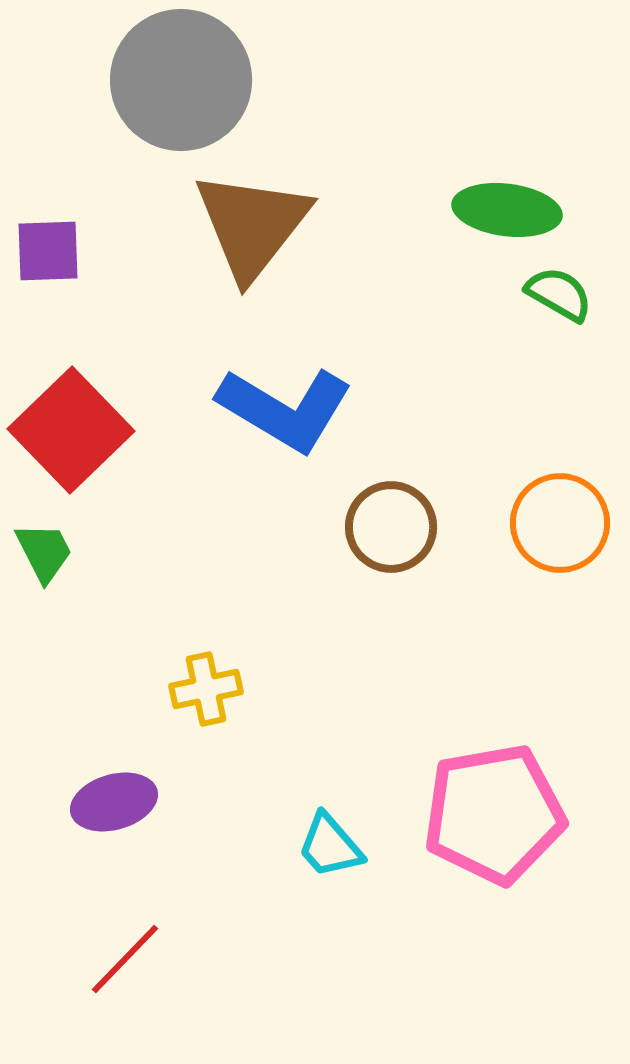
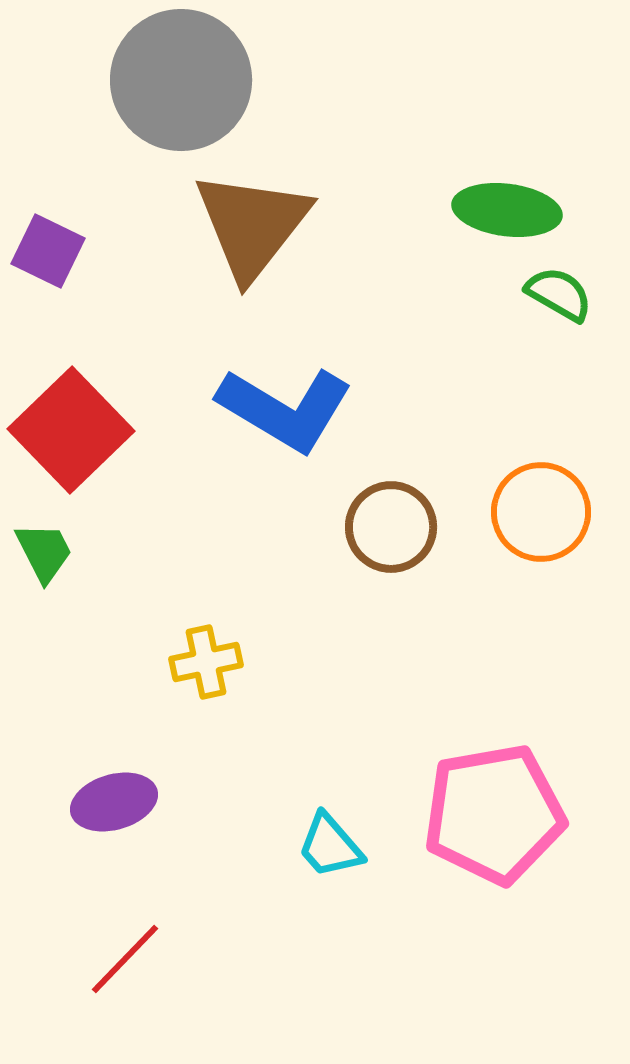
purple square: rotated 28 degrees clockwise
orange circle: moved 19 px left, 11 px up
yellow cross: moved 27 px up
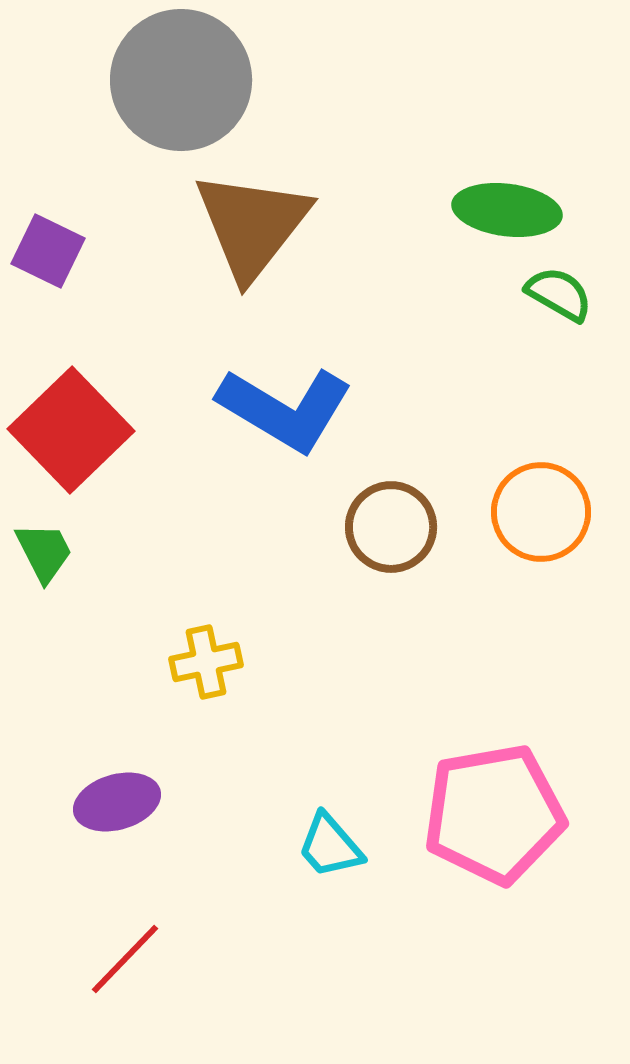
purple ellipse: moved 3 px right
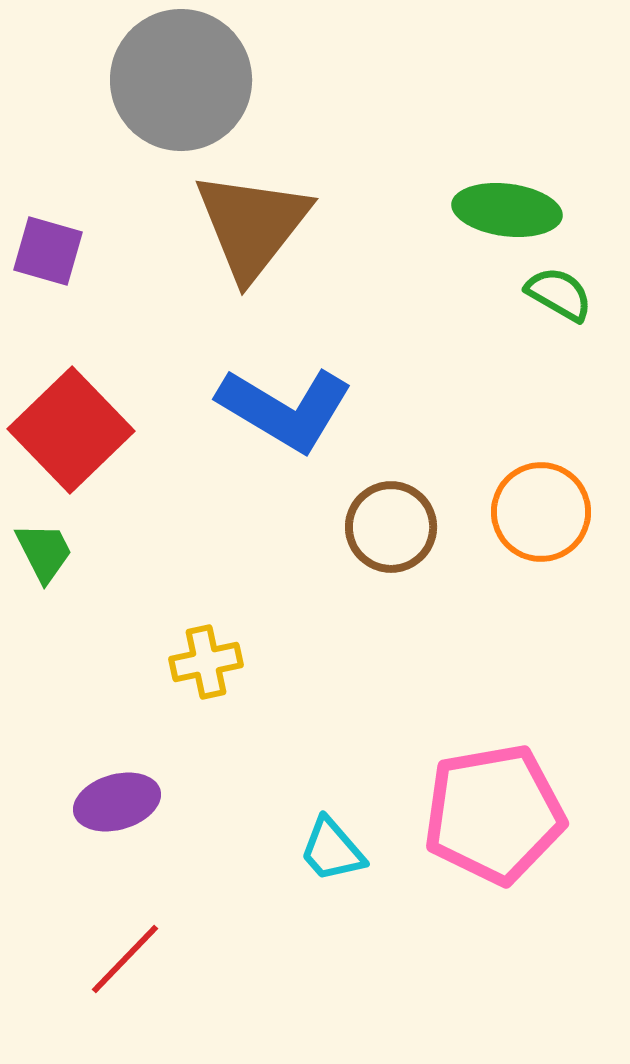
purple square: rotated 10 degrees counterclockwise
cyan trapezoid: moved 2 px right, 4 px down
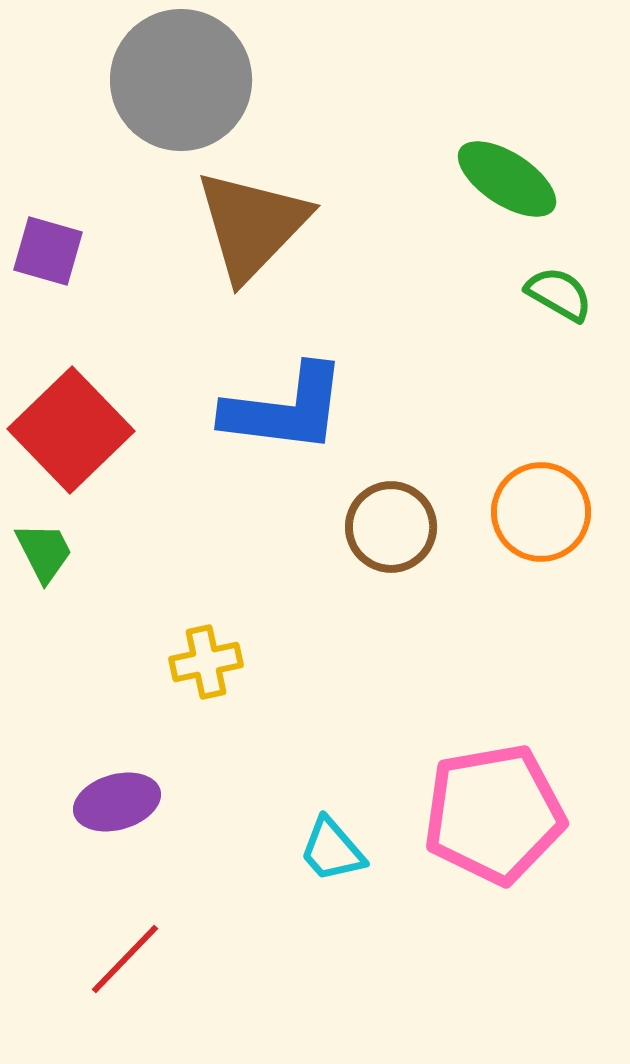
green ellipse: moved 31 px up; rotated 26 degrees clockwise
brown triangle: rotated 6 degrees clockwise
blue L-shape: rotated 24 degrees counterclockwise
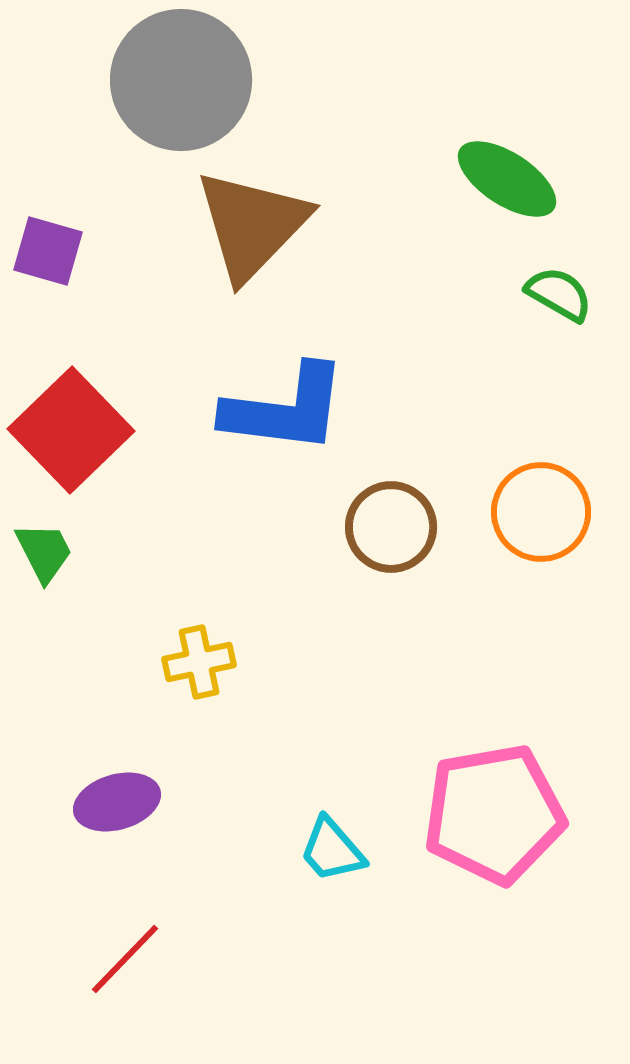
yellow cross: moved 7 px left
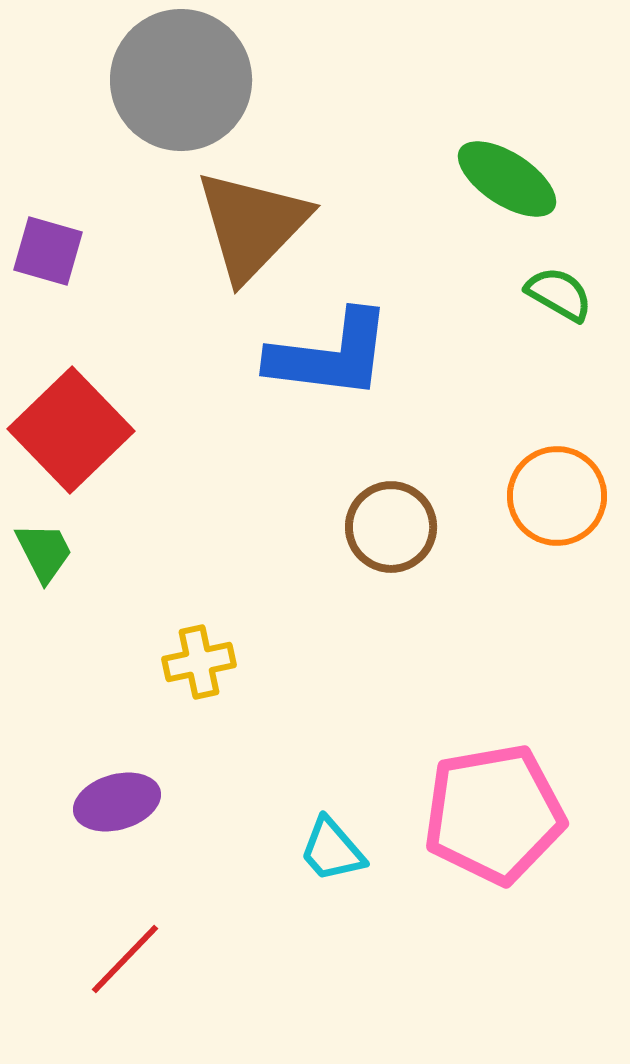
blue L-shape: moved 45 px right, 54 px up
orange circle: moved 16 px right, 16 px up
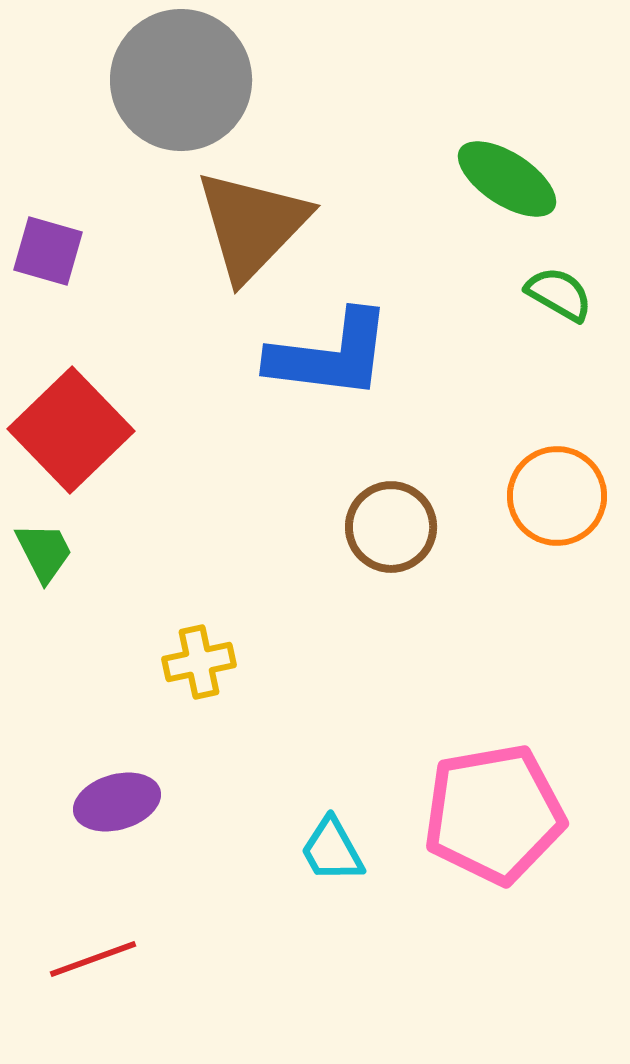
cyan trapezoid: rotated 12 degrees clockwise
red line: moved 32 px left; rotated 26 degrees clockwise
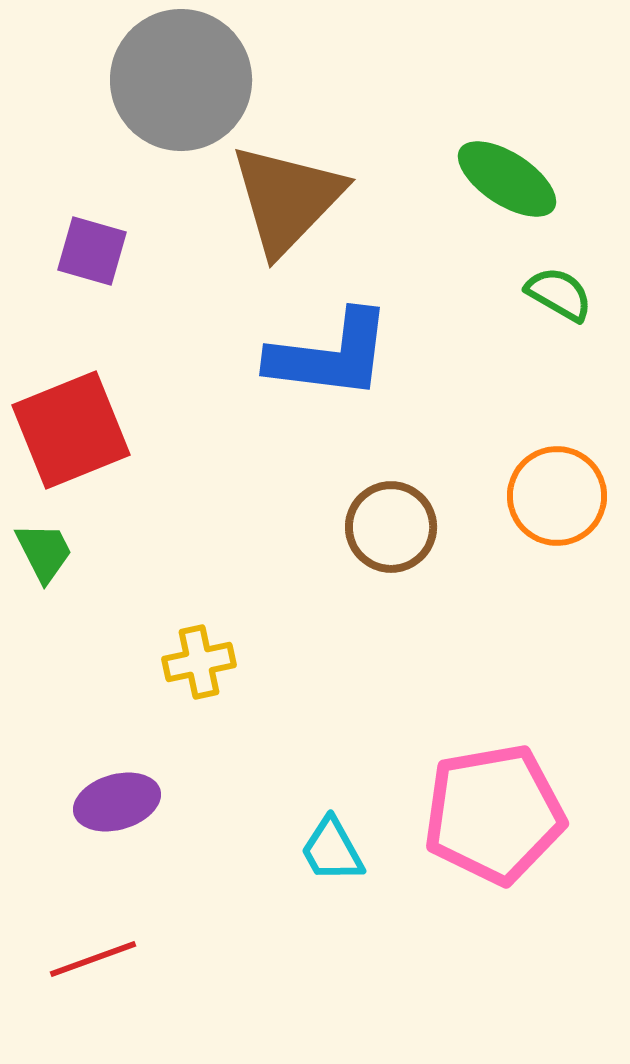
brown triangle: moved 35 px right, 26 px up
purple square: moved 44 px right
red square: rotated 22 degrees clockwise
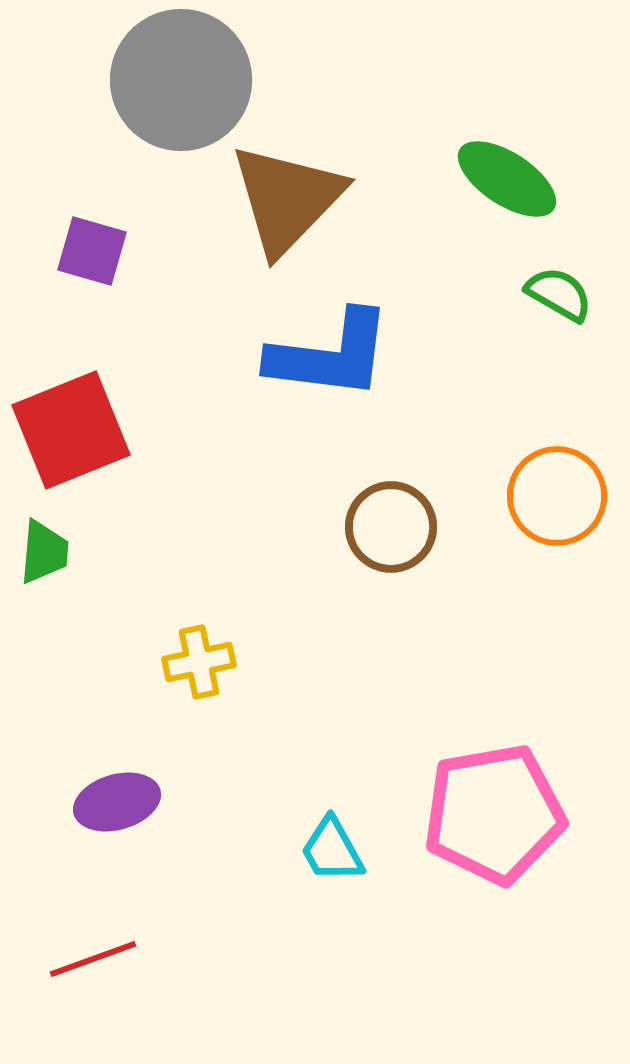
green trapezoid: rotated 32 degrees clockwise
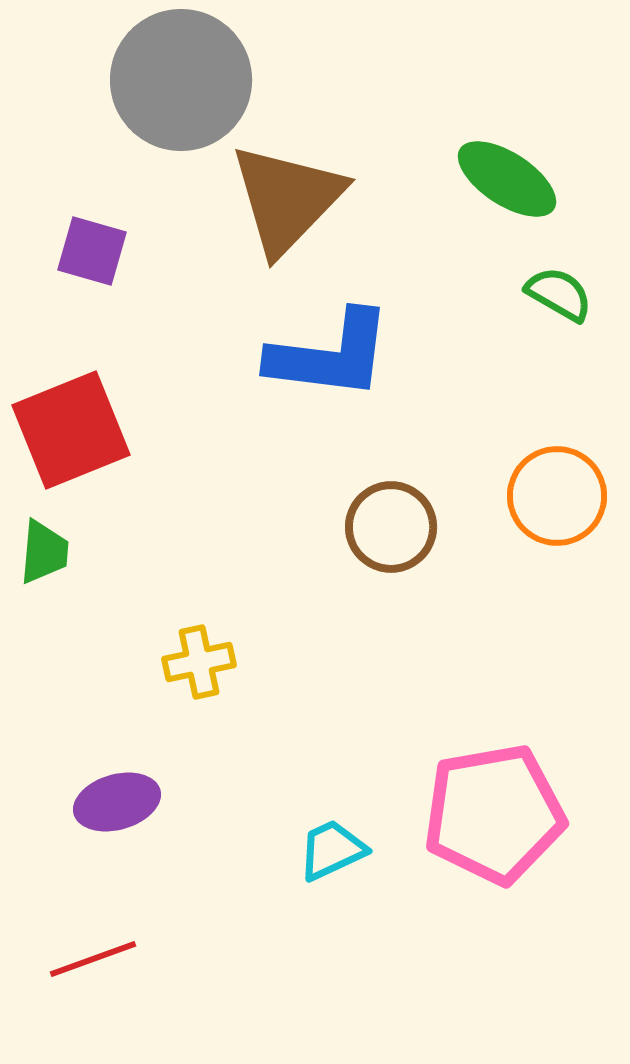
cyan trapezoid: rotated 94 degrees clockwise
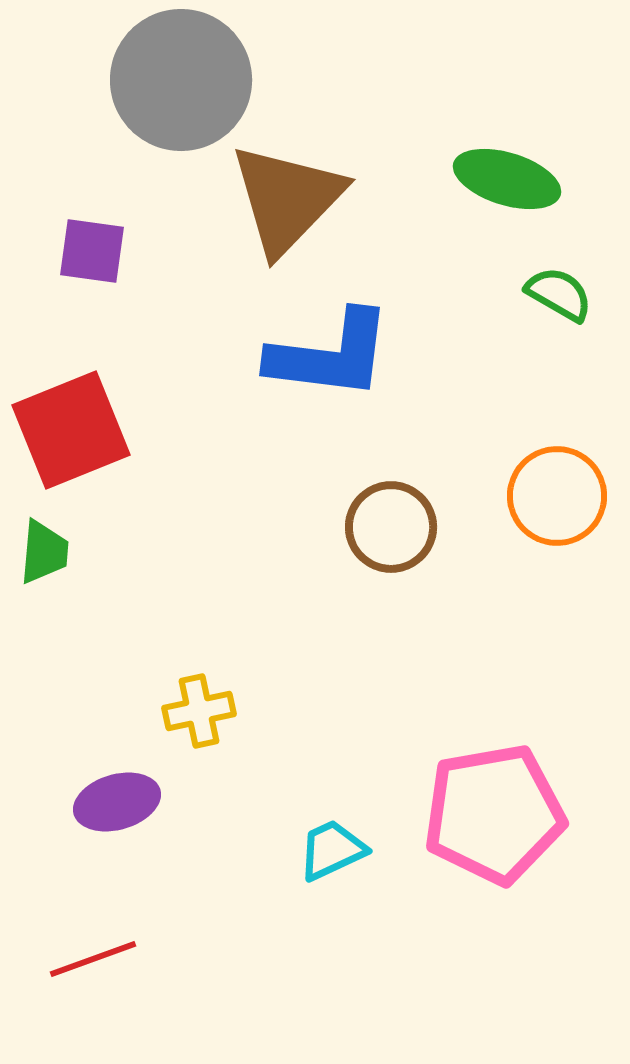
green ellipse: rotated 16 degrees counterclockwise
purple square: rotated 8 degrees counterclockwise
yellow cross: moved 49 px down
